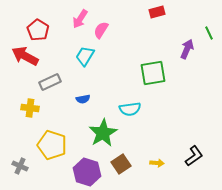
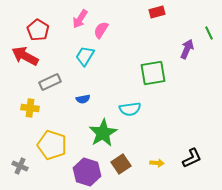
black L-shape: moved 2 px left, 2 px down; rotated 10 degrees clockwise
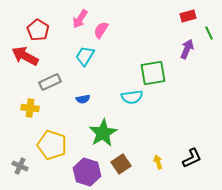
red rectangle: moved 31 px right, 4 px down
cyan semicircle: moved 2 px right, 12 px up
yellow arrow: moved 1 px right, 1 px up; rotated 112 degrees counterclockwise
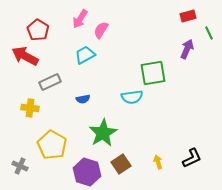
cyan trapezoid: moved 1 px up; rotated 30 degrees clockwise
yellow pentagon: rotated 12 degrees clockwise
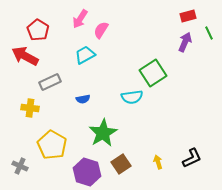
purple arrow: moved 2 px left, 7 px up
green square: rotated 24 degrees counterclockwise
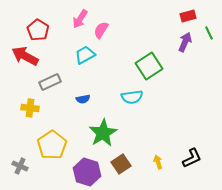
green square: moved 4 px left, 7 px up
yellow pentagon: rotated 8 degrees clockwise
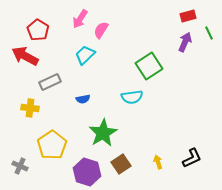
cyan trapezoid: rotated 15 degrees counterclockwise
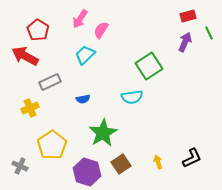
yellow cross: rotated 30 degrees counterclockwise
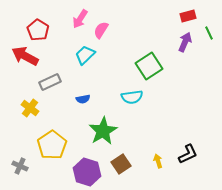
yellow cross: rotated 30 degrees counterclockwise
green star: moved 2 px up
black L-shape: moved 4 px left, 4 px up
yellow arrow: moved 1 px up
